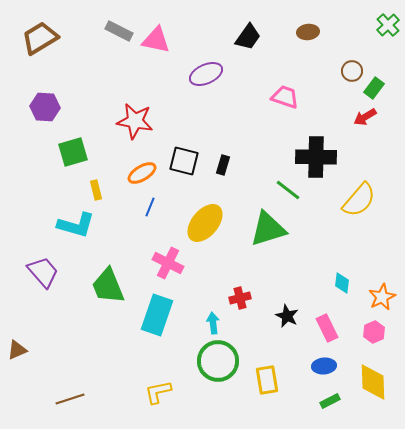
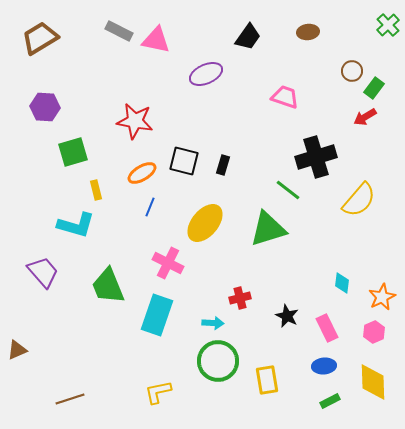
black cross at (316, 157): rotated 18 degrees counterclockwise
cyan arrow at (213, 323): rotated 100 degrees clockwise
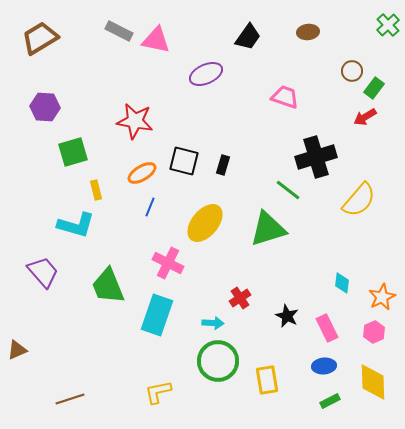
red cross at (240, 298): rotated 20 degrees counterclockwise
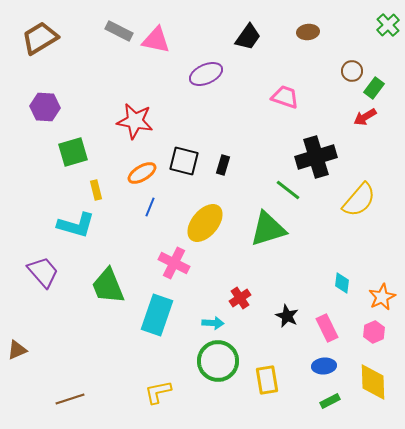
pink cross at (168, 263): moved 6 px right
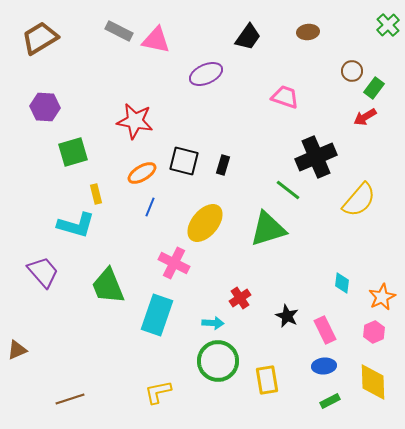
black cross at (316, 157): rotated 6 degrees counterclockwise
yellow rectangle at (96, 190): moved 4 px down
pink rectangle at (327, 328): moved 2 px left, 2 px down
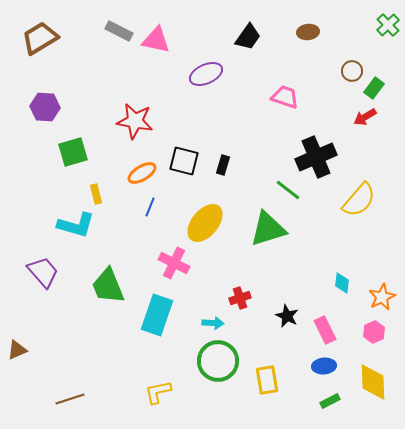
red cross at (240, 298): rotated 15 degrees clockwise
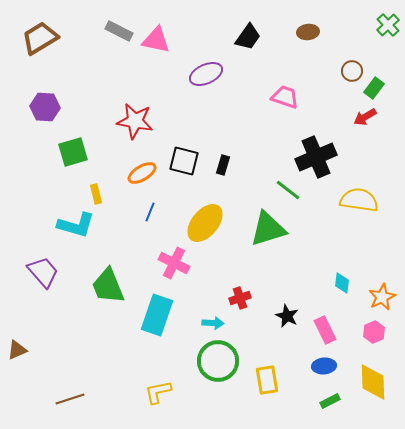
yellow semicircle at (359, 200): rotated 123 degrees counterclockwise
blue line at (150, 207): moved 5 px down
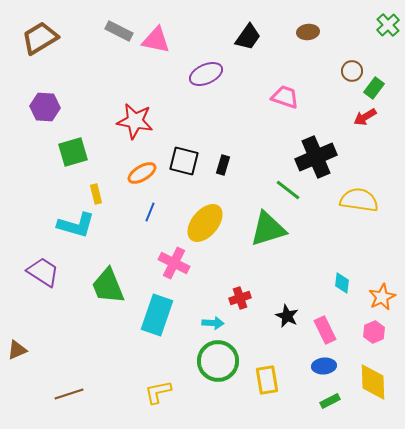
purple trapezoid at (43, 272): rotated 16 degrees counterclockwise
brown line at (70, 399): moved 1 px left, 5 px up
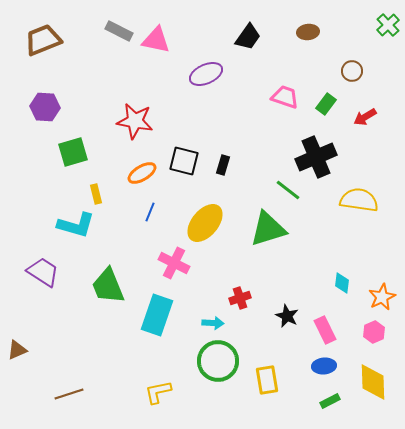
brown trapezoid at (40, 38): moved 3 px right, 2 px down; rotated 9 degrees clockwise
green rectangle at (374, 88): moved 48 px left, 16 px down
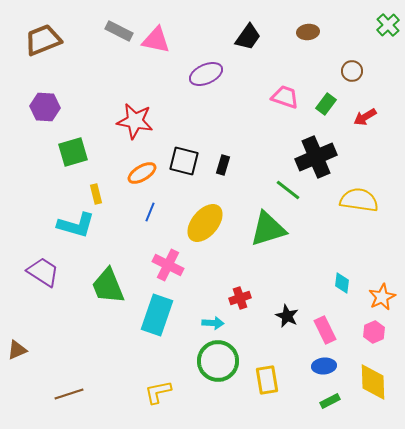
pink cross at (174, 263): moved 6 px left, 2 px down
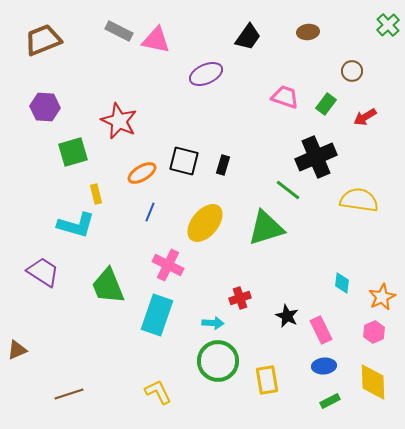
red star at (135, 121): moved 16 px left; rotated 15 degrees clockwise
green triangle at (268, 229): moved 2 px left, 1 px up
pink rectangle at (325, 330): moved 4 px left
yellow L-shape at (158, 392): rotated 76 degrees clockwise
